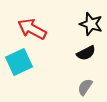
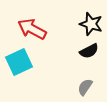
black semicircle: moved 3 px right, 2 px up
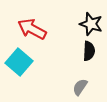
black semicircle: rotated 60 degrees counterclockwise
cyan square: rotated 24 degrees counterclockwise
gray semicircle: moved 5 px left
